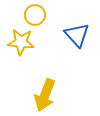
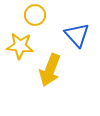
yellow star: moved 1 px left, 4 px down
yellow arrow: moved 5 px right, 25 px up
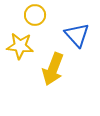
yellow arrow: moved 3 px right, 1 px up
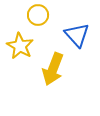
yellow circle: moved 3 px right
yellow star: rotated 24 degrees clockwise
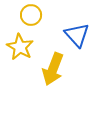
yellow circle: moved 7 px left
yellow star: moved 1 px down
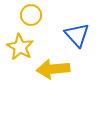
yellow arrow: rotated 64 degrees clockwise
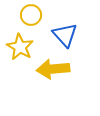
blue triangle: moved 12 px left
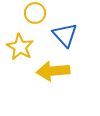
yellow circle: moved 4 px right, 2 px up
yellow arrow: moved 2 px down
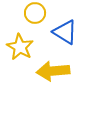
blue triangle: moved 3 px up; rotated 16 degrees counterclockwise
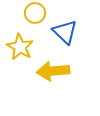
blue triangle: rotated 12 degrees clockwise
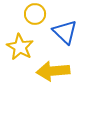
yellow circle: moved 1 px down
